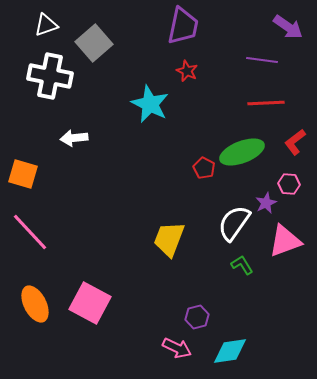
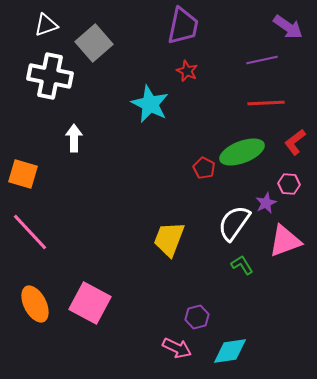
purple line: rotated 20 degrees counterclockwise
white arrow: rotated 96 degrees clockwise
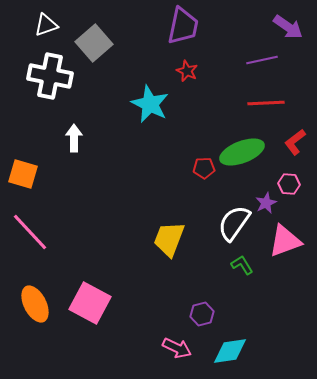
red pentagon: rotated 30 degrees counterclockwise
purple hexagon: moved 5 px right, 3 px up
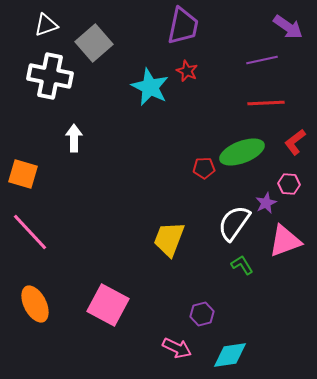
cyan star: moved 17 px up
pink square: moved 18 px right, 2 px down
cyan diamond: moved 4 px down
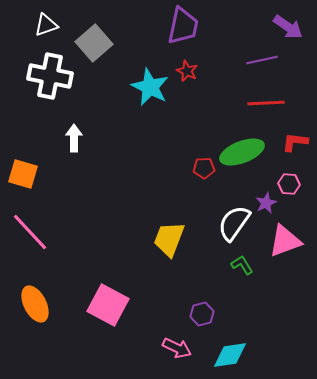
red L-shape: rotated 44 degrees clockwise
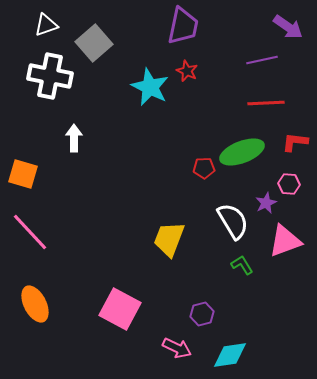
white semicircle: moved 1 px left, 2 px up; rotated 114 degrees clockwise
pink square: moved 12 px right, 4 px down
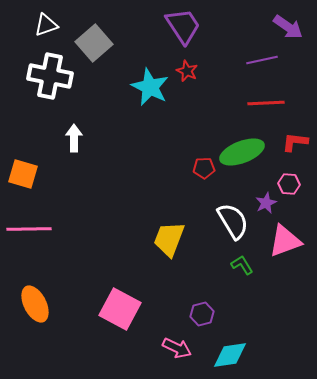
purple trapezoid: rotated 45 degrees counterclockwise
pink line: moved 1 px left, 3 px up; rotated 48 degrees counterclockwise
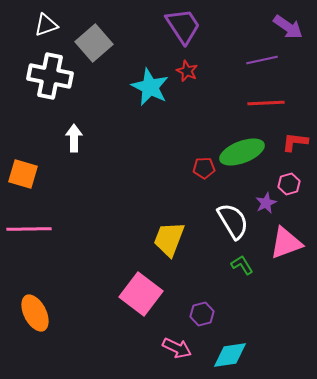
pink hexagon: rotated 20 degrees counterclockwise
pink triangle: moved 1 px right, 2 px down
orange ellipse: moved 9 px down
pink square: moved 21 px right, 15 px up; rotated 9 degrees clockwise
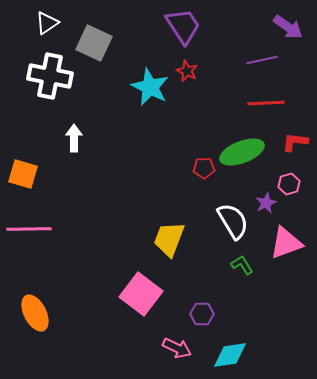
white triangle: moved 1 px right, 2 px up; rotated 15 degrees counterclockwise
gray square: rotated 24 degrees counterclockwise
purple hexagon: rotated 15 degrees clockwise
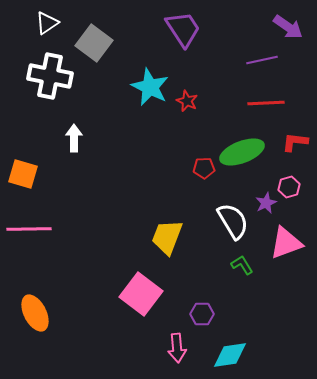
purple trapezoid: moved 3 px down
gray square: rotated 12 degrees clockwise
red star: moved 30 px down
pink hexagon: moved 3 px down
yellow trapezoid: moved 2 px left, 2 px up
pink arrow: rotated 60 degrees clockwise
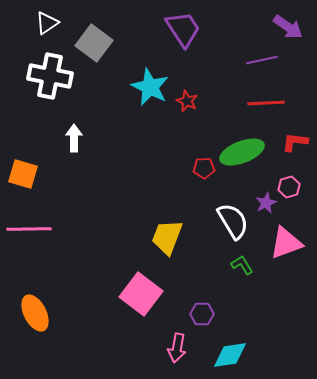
pink arrow: rotated 16 degrees clockwise
